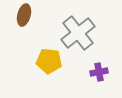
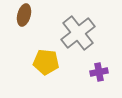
yellow pentagon: moved 3 px left, 1 px down
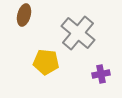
gray cross: rotated 12 degrees counterclockwise
purple cross: moved 2 px right, 2 px down
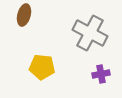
gray cross: moved 12 px right; rotated 12 degrees counterclockwise
yellow pentagon: moved 4 px left, 5 px down
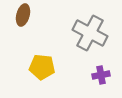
brown ellipse: moved 1 px left
purple cross: moved 1 px down
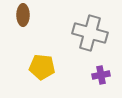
brown ellipse: rotated 15 degrees counterclockwise
gray cross: rotated 12 degrees counterclockwise
